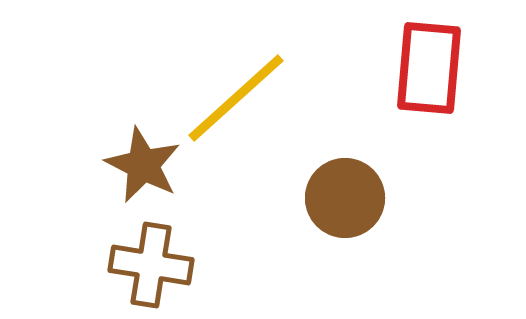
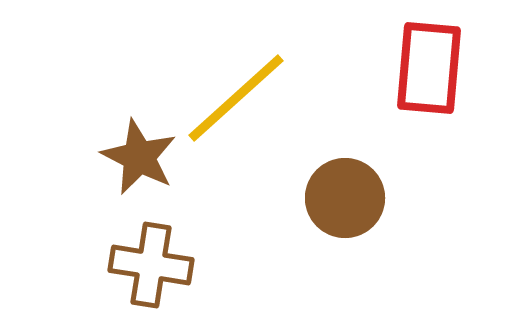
brown star: moved 4 px left, 8 px up
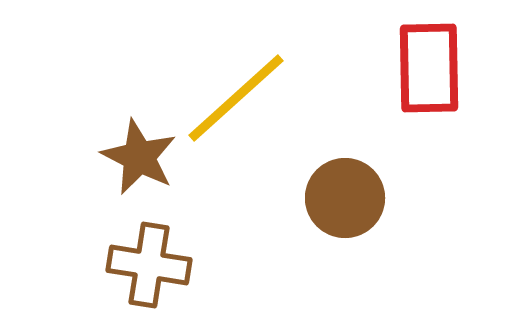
red rectangle: rotated 6 degrees counterclockwise
brown cross: moved 2 px left
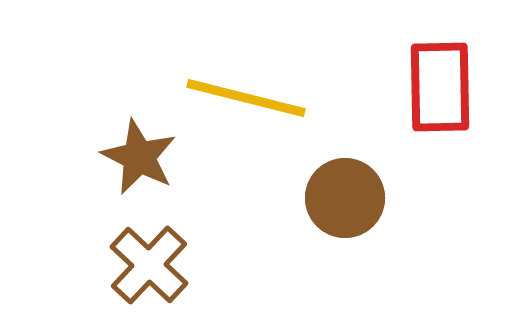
red rectangle: moved 11 px right, 19 px down
yellow line: moved 10 px right; rotated 56 degrees clockwise
brown cross: rotated 34 degrees clockwise
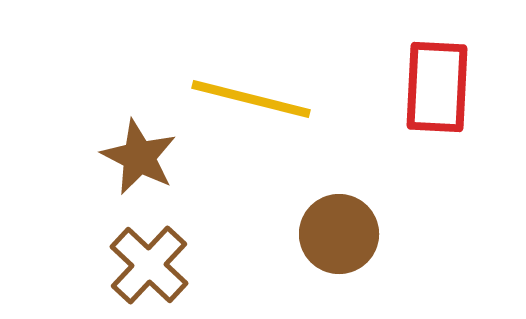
red rectangle: moved 3 px left; rotated 4 degrees clockwise
yellow line: moved 5 px right, 1 px down
brown circle: moved 6 px left, 36 px down
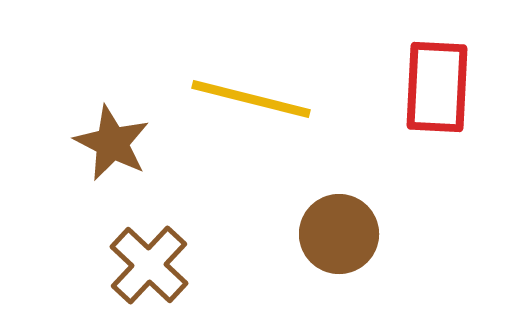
brown star: moved 27 px left, 14 px up
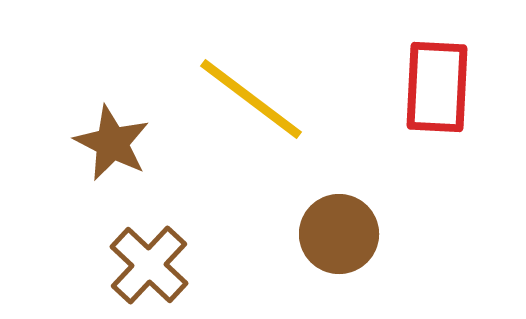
yellow line: rotated 23 degrees clockwise
